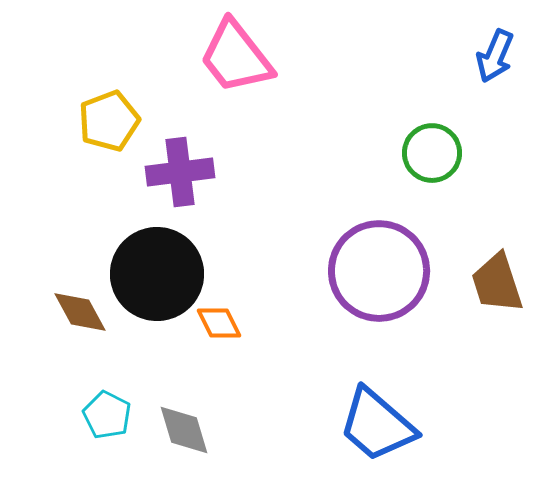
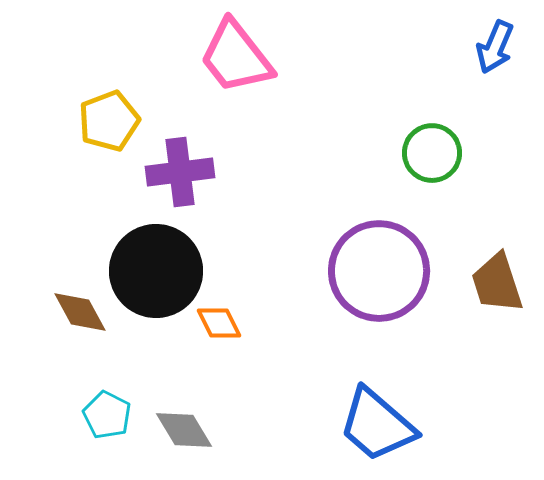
blue arrow: moved 9 px up
black circle: moved 1 px left, 3 px up
gray diamond: rotated 14 degrees counterclockwise
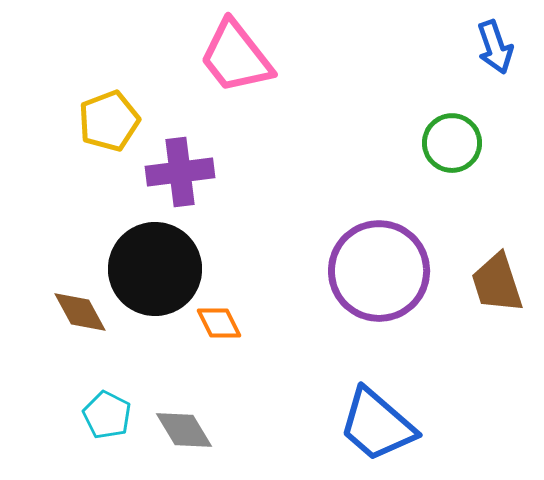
blue arrow: rotated 42 degrees counterclockwise
green circle: moved 20 px right, 10 px up
black circle: moved 1 px left, 2 px up
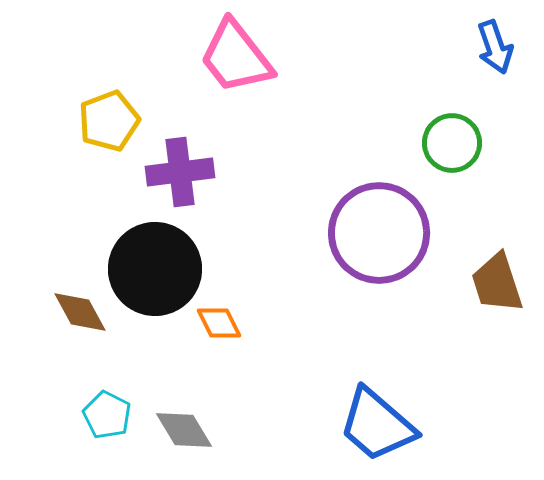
purple circle: moved 38 px up
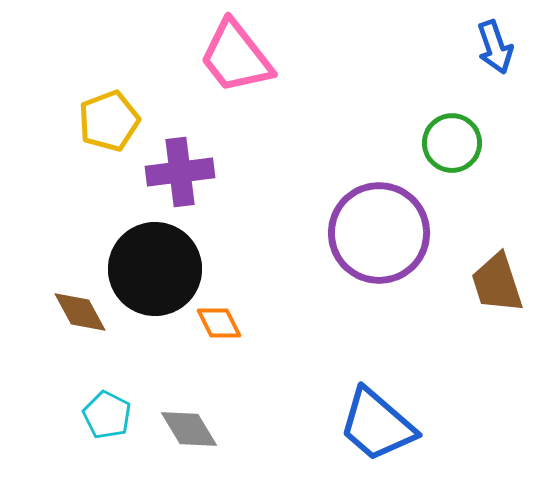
gray diamond: moved 5 px right, 1 px up
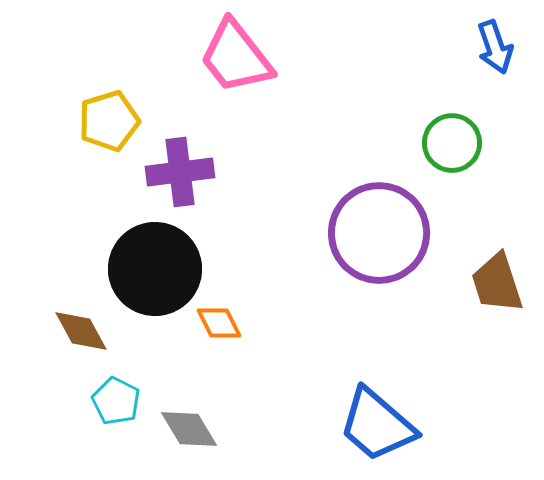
yellow pentagon: rotated 4 degrees clockwise
brown diamond: moved 1 px right, 19 px down
cyan pentagon: moved 9 px right, 14 px up
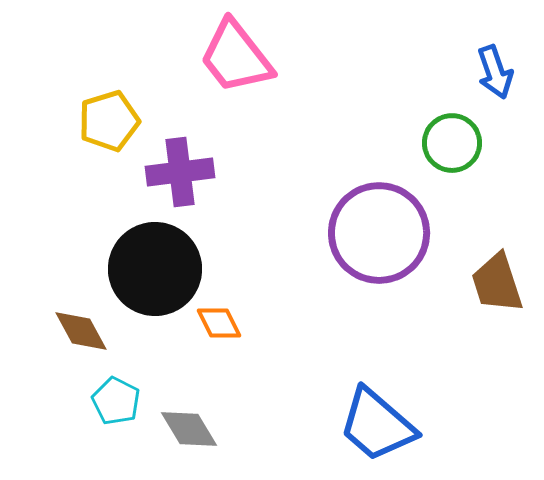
blue arrow: moved 25 px down
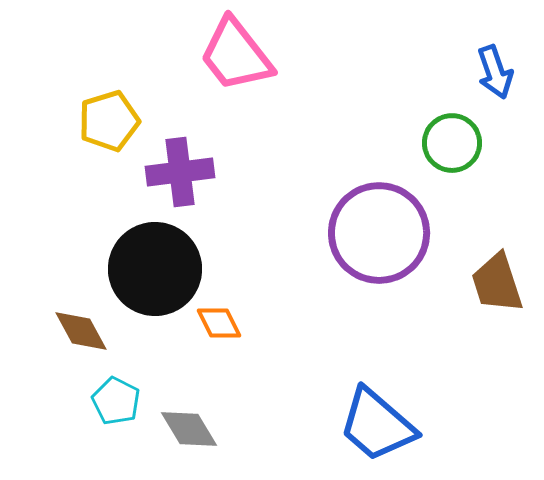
pink trapezoid: moved 2 px up
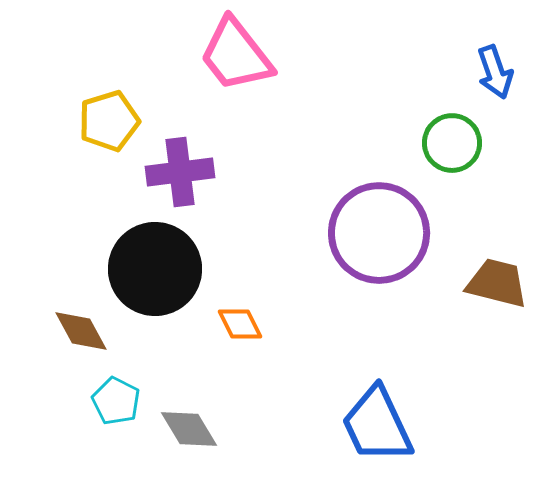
brown trapezoid: rotated 122 degrees clockwise
orange diamond: moved 21 px right, 1 px down
blue trapezoid: rotated 24 degrees clockwise
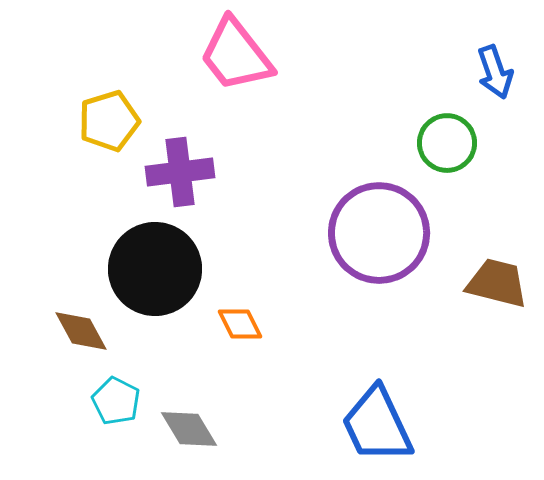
green circle: moved 5 px left
